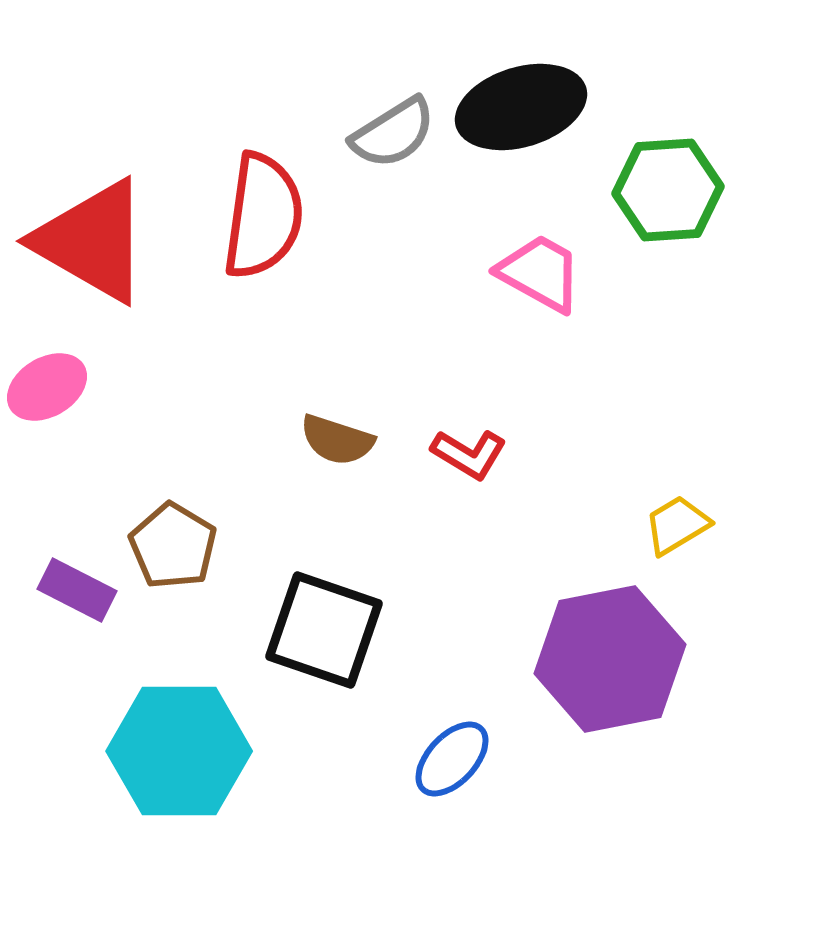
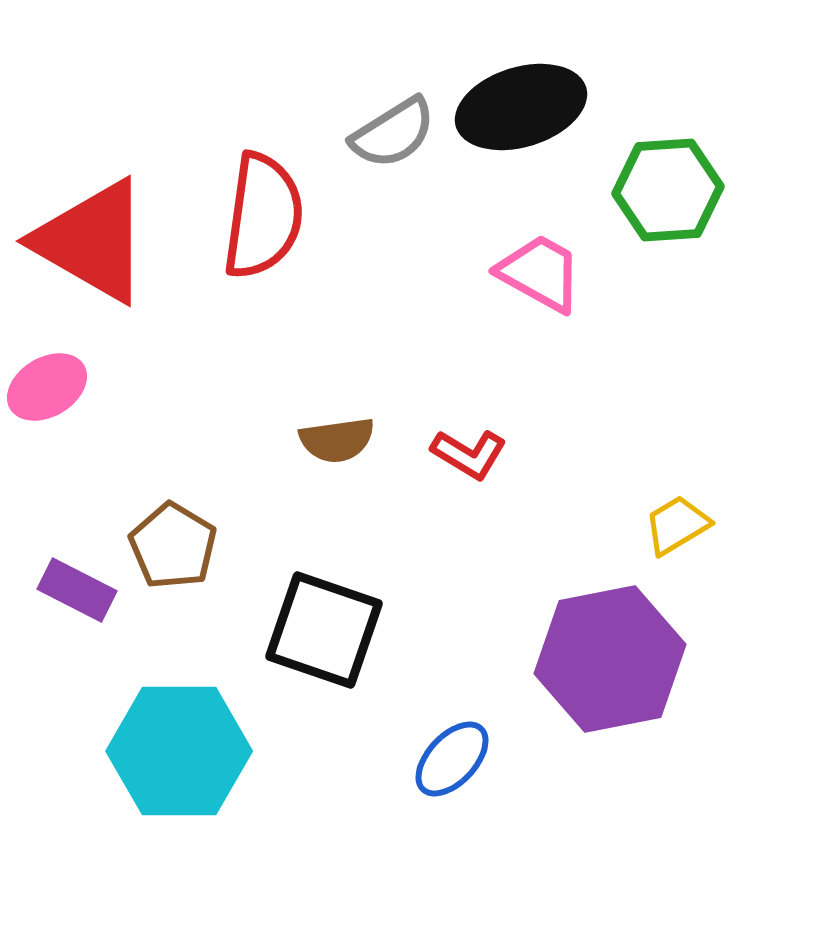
brown semicircle: rotated 26 degrees counterclockwise
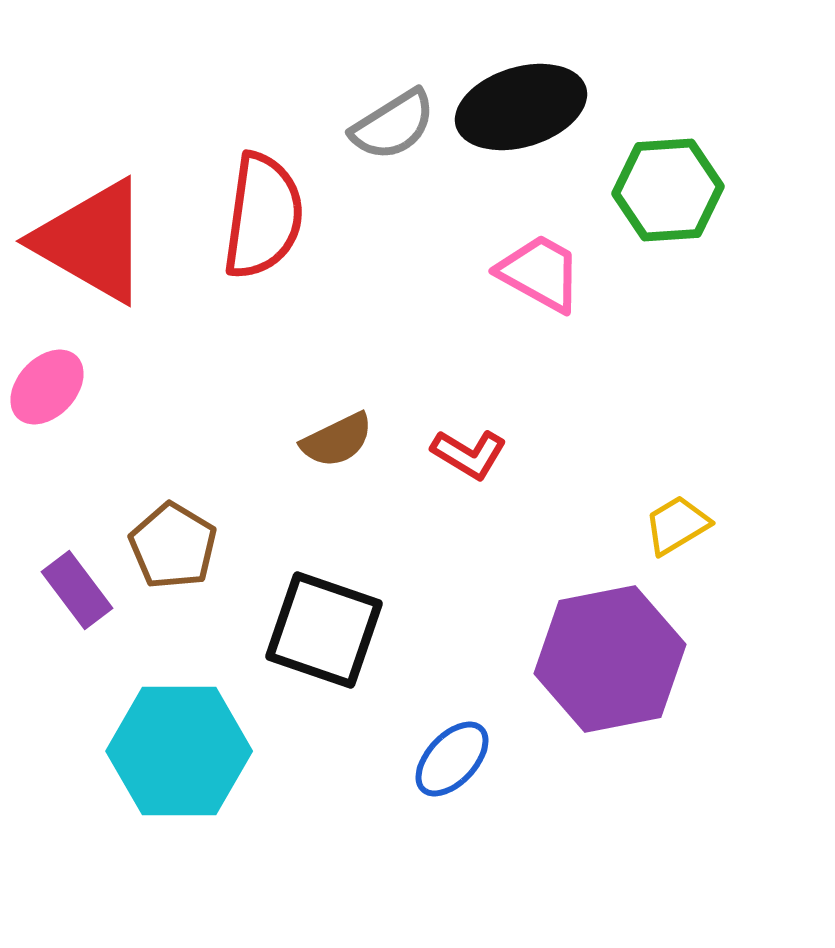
gray semicircle: moved 8 px up
pink ellipse: rotated 16 degrees counterclockwise
brown semicircle: rotated 18 degrees counterclockwise
purple rectangle: rotated 26 degrees clockwise
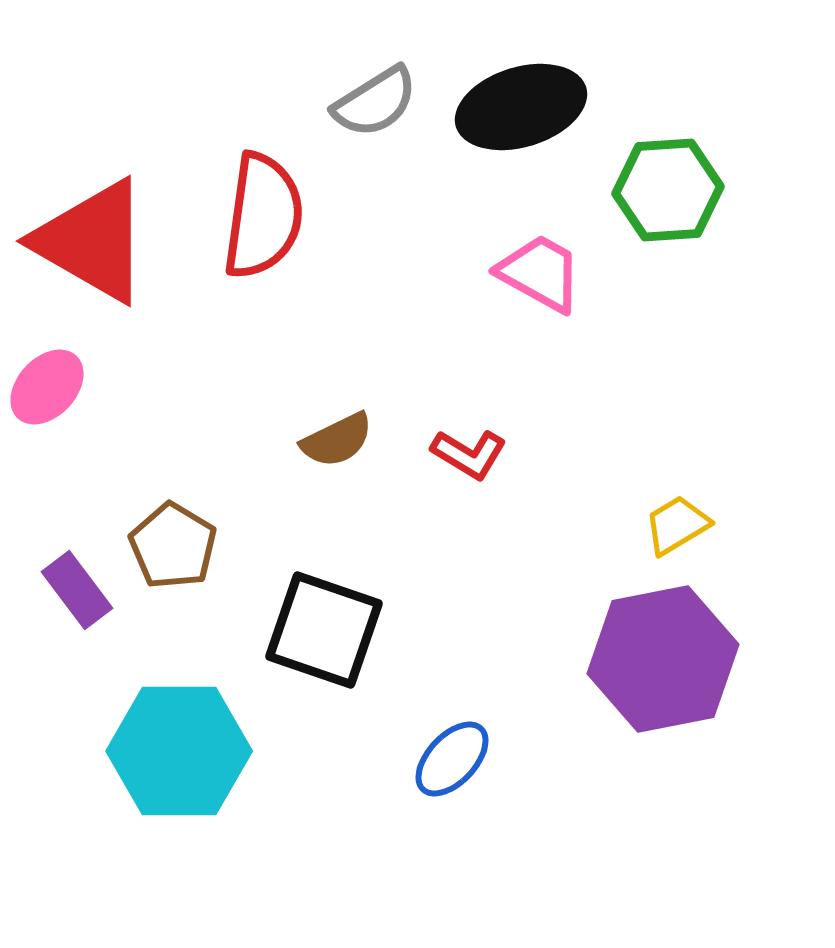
gray semicircle: moved 18 px left, 23 px up
purple hexagon: moved 53 px right
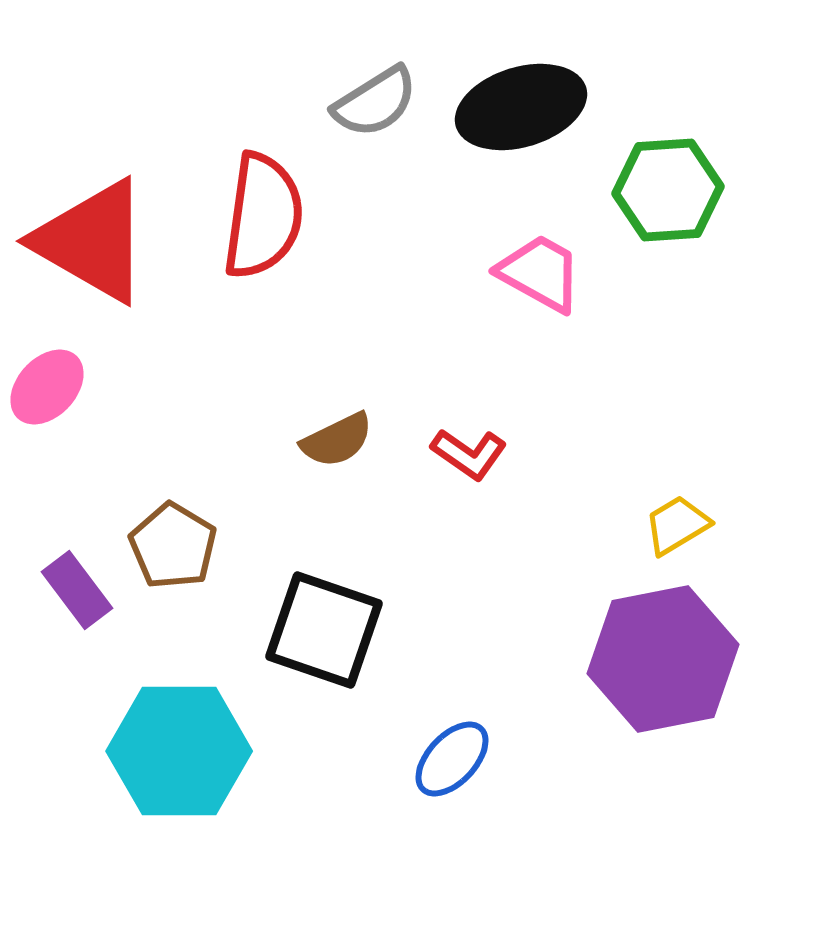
red L-shape: rotated 4 degrees clockwise
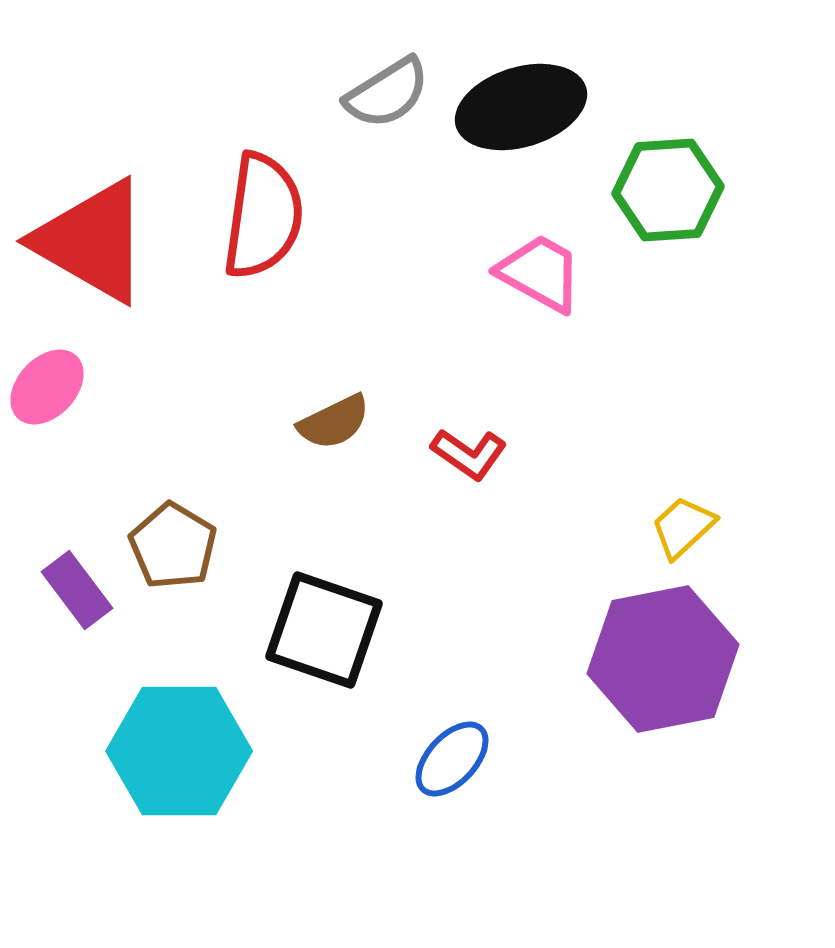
gray semicircle: moved 12 px right, 9 px up
brown semicircle: moved 3 px left, 18 px up
yellow trapezoid: moved 6 px right, 2 px down; rotated 12 degrees counterclockwise
